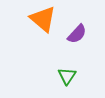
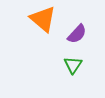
green triangle: moved 6 px right, 11 px up
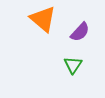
purple semicircle: moved 3 px right, 2 px up
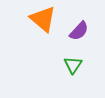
purple semicircle: moved 1 px left, 1 px up
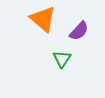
green triangle: moved 11 px left, 6 px up
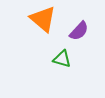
green triangle: rotated 48 degrees counterclockwise
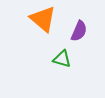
purple semicircle: rotated 20 degrees counterclockwise
